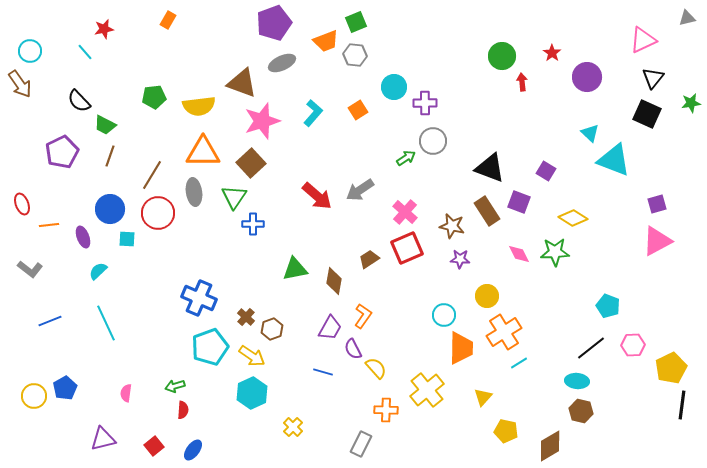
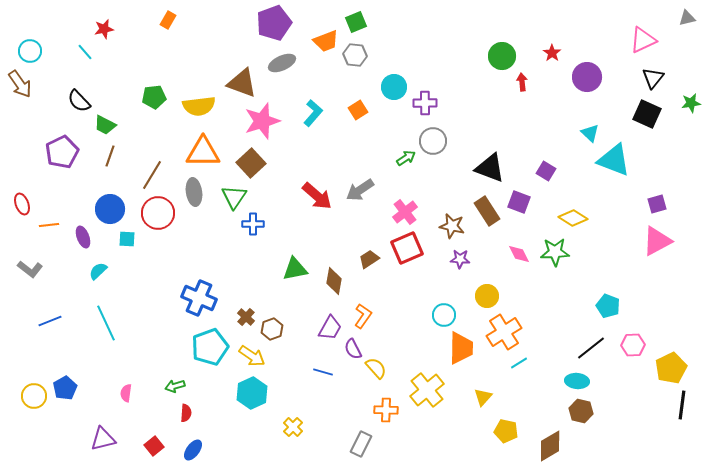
pink cross at (405, 212): rotated 10 degrees clockwise
red semicircle at (183, 410): moved 3 px right, 3 px down
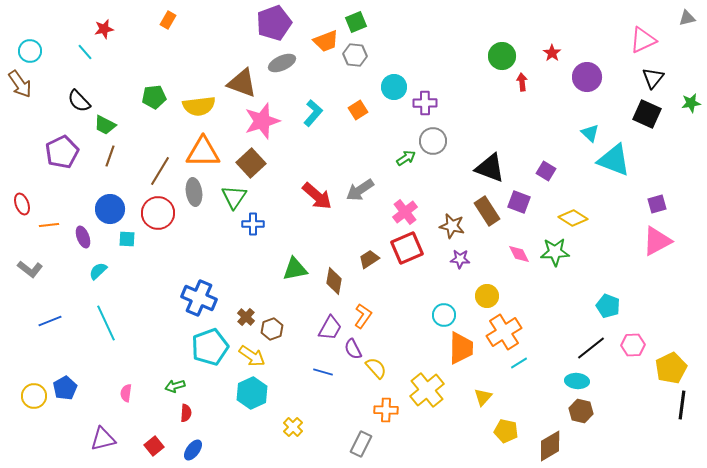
brown line at (152, 175): moved 8 px right, 4 px up
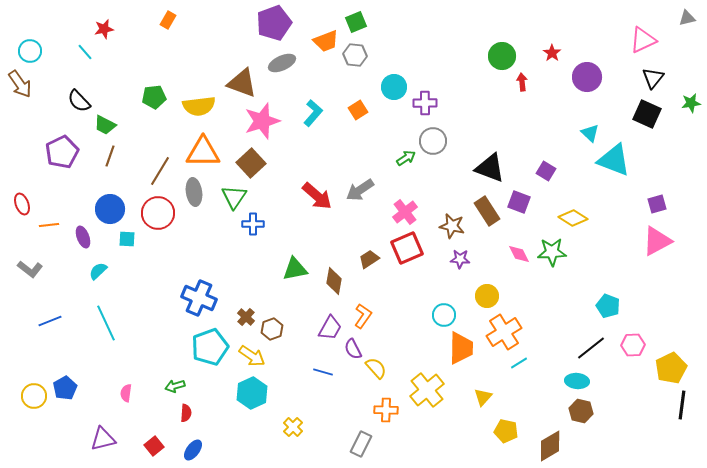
green star at (555, 252): moved 3 px left
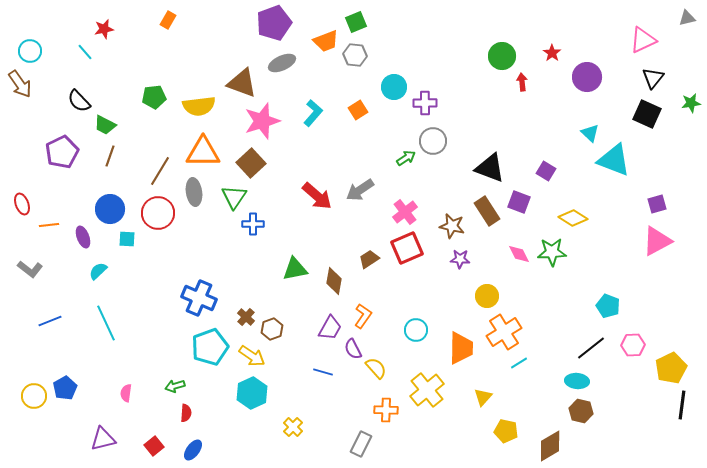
cyan circle at (444, 315): moved 28 px left, 15 px down
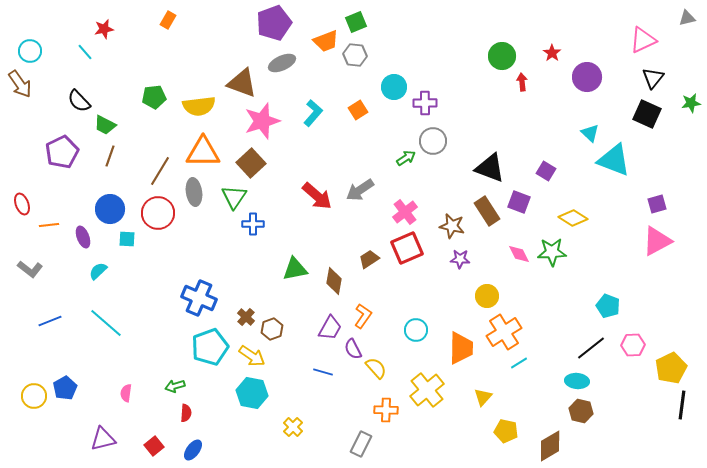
cyan line at (106, 323): rotated 24 degrees counterclockwise
cyan hexagon at (252, 393): rotated 24 degrees counterclockwise
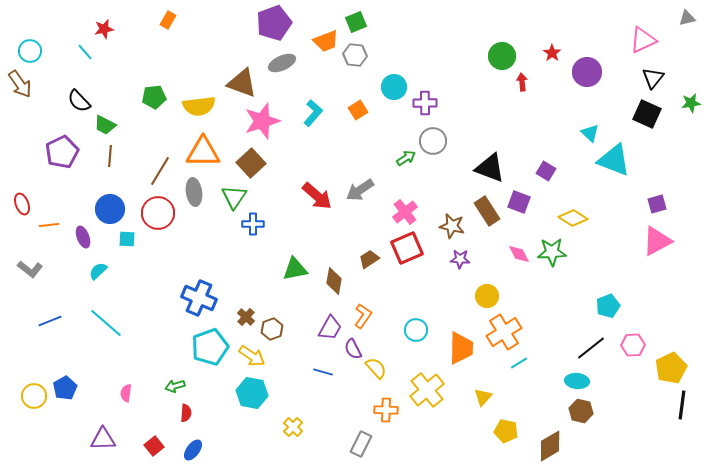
purple circle at (587, 77): moved 5 px up
brown line at (110, 156): rotated 15 degrees counterclockwise
cyan pentagon at (608, 306): rotated 30 degrees clockwise
purple triangle at (103, 439): rotated 12 degrees clockwise
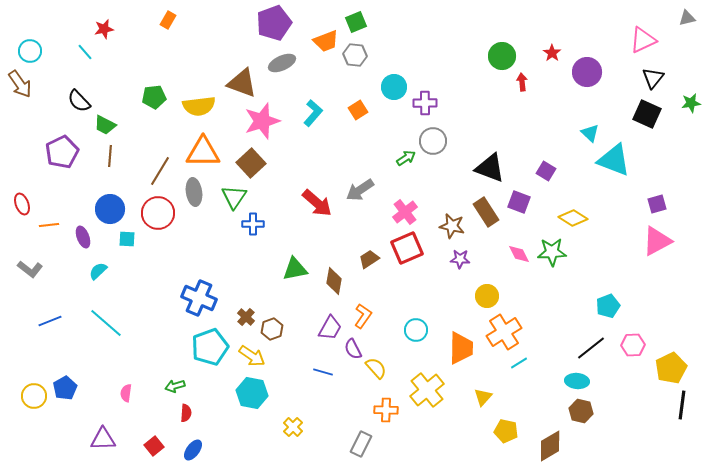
red arrow at (317, 196): moved 7 px down
brown rectangle at (487, 211): moved 1 px left, 1 px down
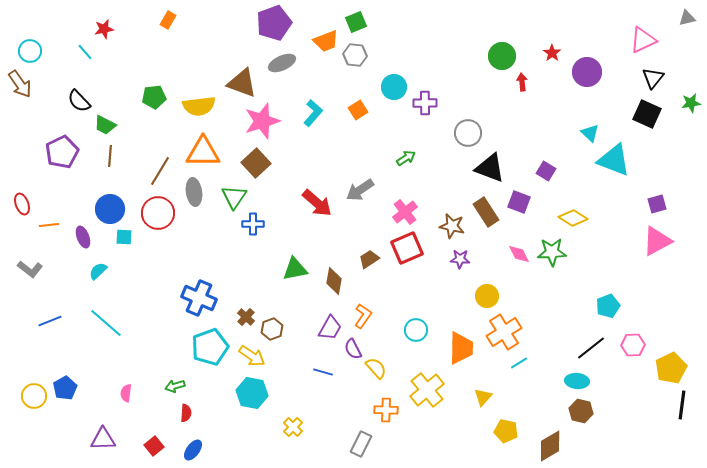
gray circle at (433, 141): moved 35 px right, 8 px up
brown square at (251, 163): moved 5 px right
cyan square at (127, 239): moved 3 px left, 2 px up
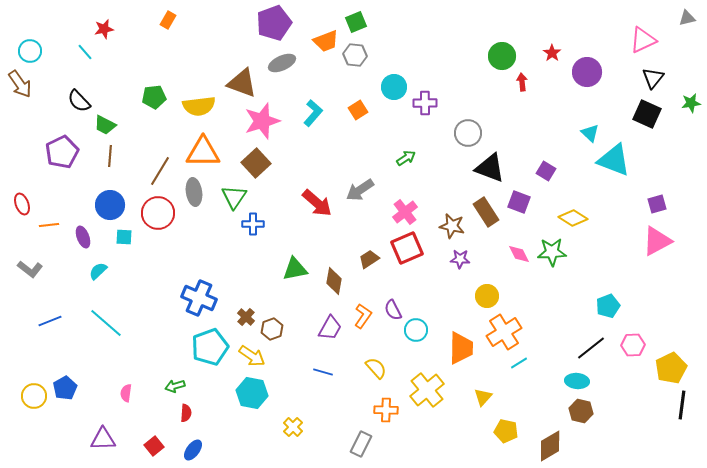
blue circle at (110, 209): moved 4 px up
purple semicircle at (353, 349): moved 40 px right, 39 px up
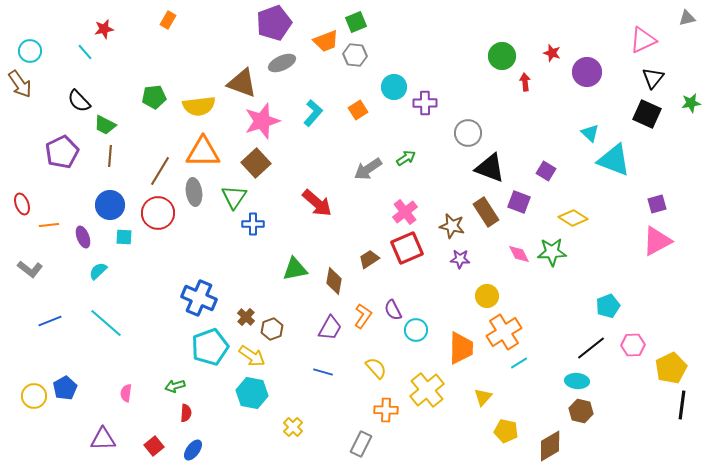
red star at (552, 53): rotated 18 degrees counterclockwise
red arrow at (522, 82): moved 3 px right
gray arrow at (360, 190): moved 8 px right, 21 px up
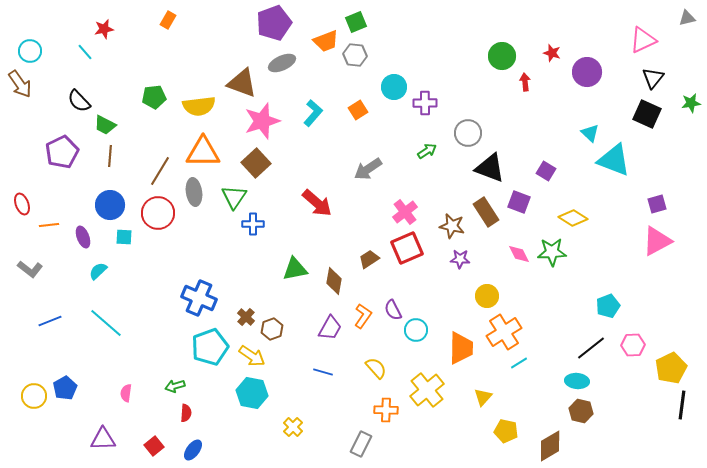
green arrow at (406, 158): moved 21 px right, 7 px up
